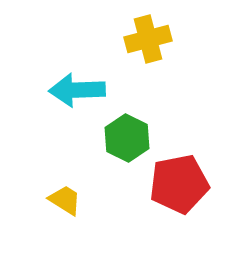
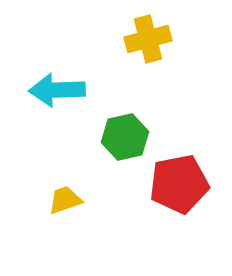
cyan arrow: moved 20 px left
green hexagon: moved 2 px left, 1 px up; rotated 21 degrees clockwise
yellow trapezoid: rotated 51 degrees counterclockwise
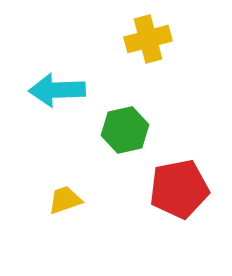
green hexagon: moved 7 px up
red pentagon: moved 5 px down
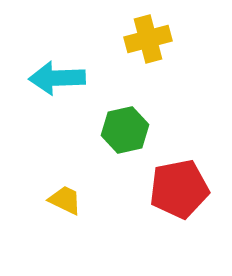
cyan arrow: moved 12 px up
yellow trapezoid: rotated 45 degrees clockwise
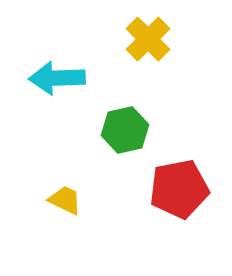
yellow cross: rotated 30 degrees counterclockwise
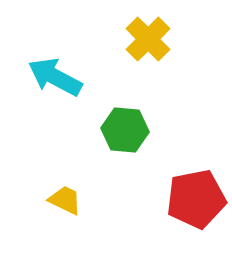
cyan arrow: moved 2 px left, 1 px up; rotated 30 degrees clockwise
green hexagon: rotated 18 degrees clockwise
red pentagon: moved 17 px right, 10 px down
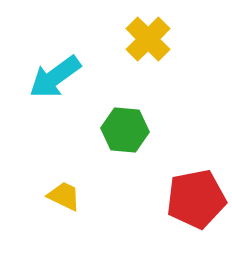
cyan arrow: rotated 64 degrees counterclockwise
yellow trapezoid: moved 1 px left, 4 px up
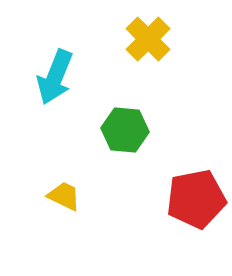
cyan arrow: rotated 32 degrees counterclockwise
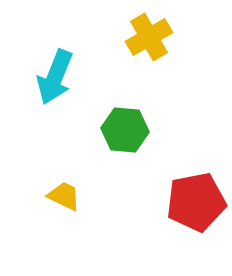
yellow cross: moved 1 px right, 2 px up; rotated 15 degrees clockwise
red pentagon: moved 3 px down
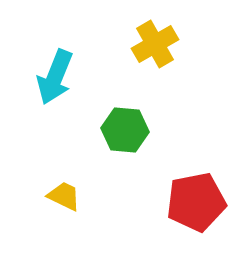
yellow cross: moved 6 px right, 7 px down
